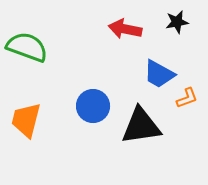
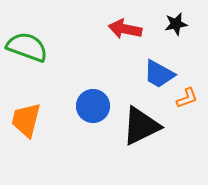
black star: moved 1 px left, 2 px down
black triangle: rotated 18 degrees counterclockwise
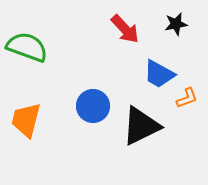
red arrow: rotated 144 degrees counterclockwise
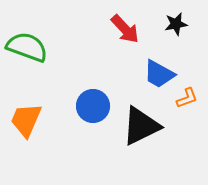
orange trapezoid: rotated 9 degrees clockwise
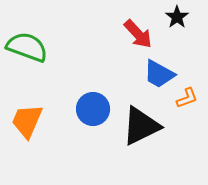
black star: moved 1 px right, 7 px up; rotated 25 degrees counterclockwise
red arrow: moved 13 px right, 5 px down
blue circle: moved 3 px down
orange trapezoid: moved 1 px right, 1 px down
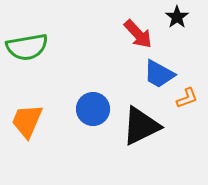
green semicircle: rotated 150 degrees clockwise
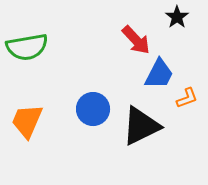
red arrow: moved 2 px left, 6 px down
blue trapezoid: rotated 92 degrees counterclockwise
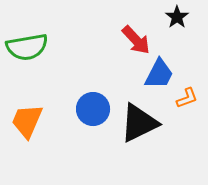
black triangle: moved 2 px left, 3 px up
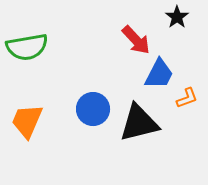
black triangle: rotated 12 degrees clockwise
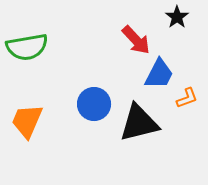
blue circle: moved 1 px right, 5 px up
